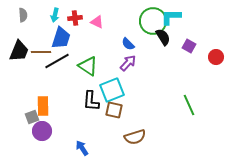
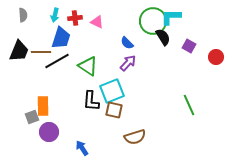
blue semicircle: moved 1 px left, 1 px up
cyan square: moved 1 px down
purple circle: moved 7 px right, 1 px down
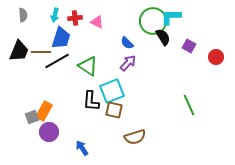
orange rectangle: moved 1 px right, 5 px down; rotated 30 degrees clockwise
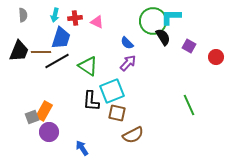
brown square: moved 3 px right, 3 px down
brown semicircle: moved 2 px left, 2 px up; rotated 10 degrees counterclockwise
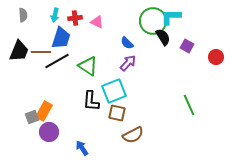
purple square: moved 2 px left
cyan square: moved 2 px right
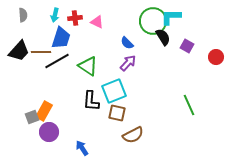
black trapezoid: rotated 20 degrees clockwise
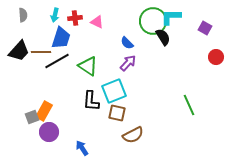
purple square: moved 18 px right, 18 px up
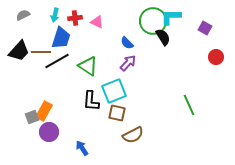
gray semicircle: rotated 112 degrees counterclockwise
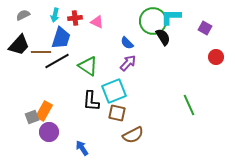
black trapezoid: moved 6 px up
